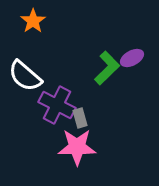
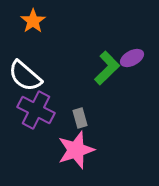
purple cross: moved 21 px left, 5 px down
pink star: moved 1 px left, 3 px down; rotated 18 degrees counterclockwise
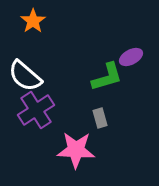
purple ellipse: moved 1 px left, 1 px up
green L-shape: moved 9 px down; rotated 28 degrees clockwise
purple cross: rotated 30 degrees clockwise
gray rectangle: moved 20 px right
pink star: rotated 21 degrees clockwise
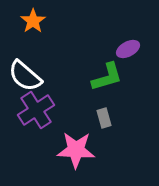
purple ellipse: moved 3 px left, 8 px up
gray rectangle: moved 4 px right
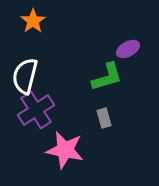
white semicircle: rotated 63 degrees clockwise
pink star: moved 11 px left; rotated 9 degrees clockwise
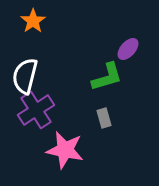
purple ellipse: rotated 20 degrees counterclockwise
